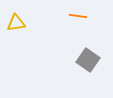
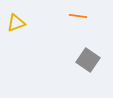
yellow triangle: rotated 12 degrees counterclockwise
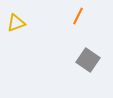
orange line: rotated 72 degrees counterclockwise
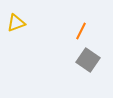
orange line: moved 3 px right, 15 px down
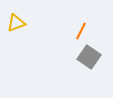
gray square: moved 1 px right, 3 px up
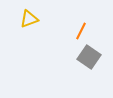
yellow triangle: moved 13 px right, 4 px up
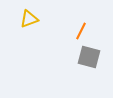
gray square: rotated 20 degrees counterclockwise
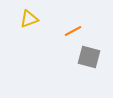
orange line: moved 8 px left; rotated 36 degrees clockwise
